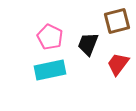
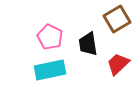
brown square: moved 2 px up; rotated 16 degrees counterclockwise
black trapezoid: rotated 30 degrees counterclockwise
red trapezoid: rotated 10 degrees clockwise
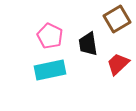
pink pentagon: moved 1 px up
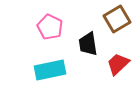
pink pentagon: moved 9 px up
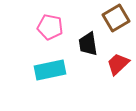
brown square: moved 1 px left, 1 px up
pink pentagon: rotated 15 degrees counterclockwise
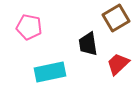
pink pentagon: moved 21 px left
cyan rectangle: moved 2 px down
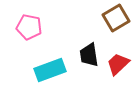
black trapezoid: moved 1 px right, 11 px down
cyan rectangle: moved 2 px up; rotated 8 degrees counterclockwise
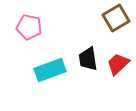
black trapezoid: moved 1 px left, 4 px down
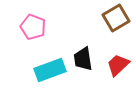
pink pentagon: moved 4 px right; rotated 10 degrees clockwise
black trapezoid: moved 5 px left
red trapezoid: moved 1 px down
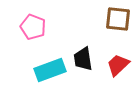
brown square: moved 2 px right, 1 px down; rotated 36 degrees clockwise
